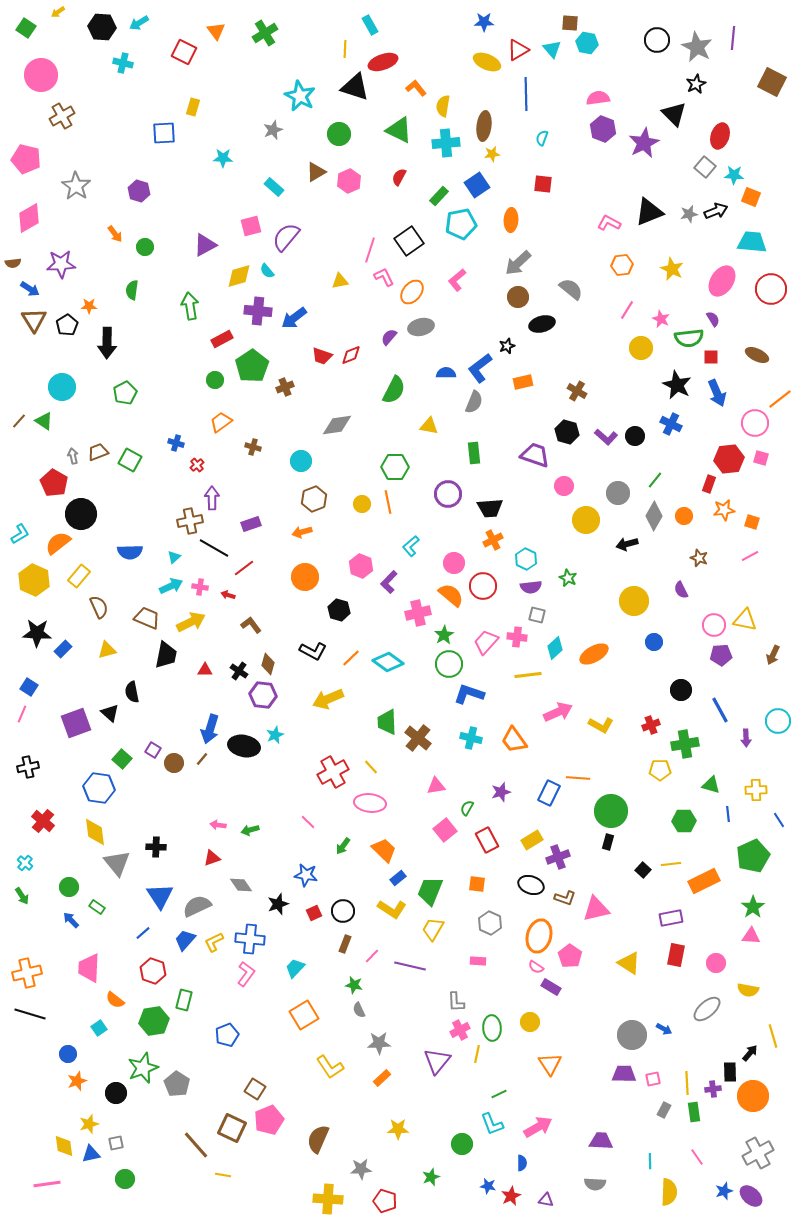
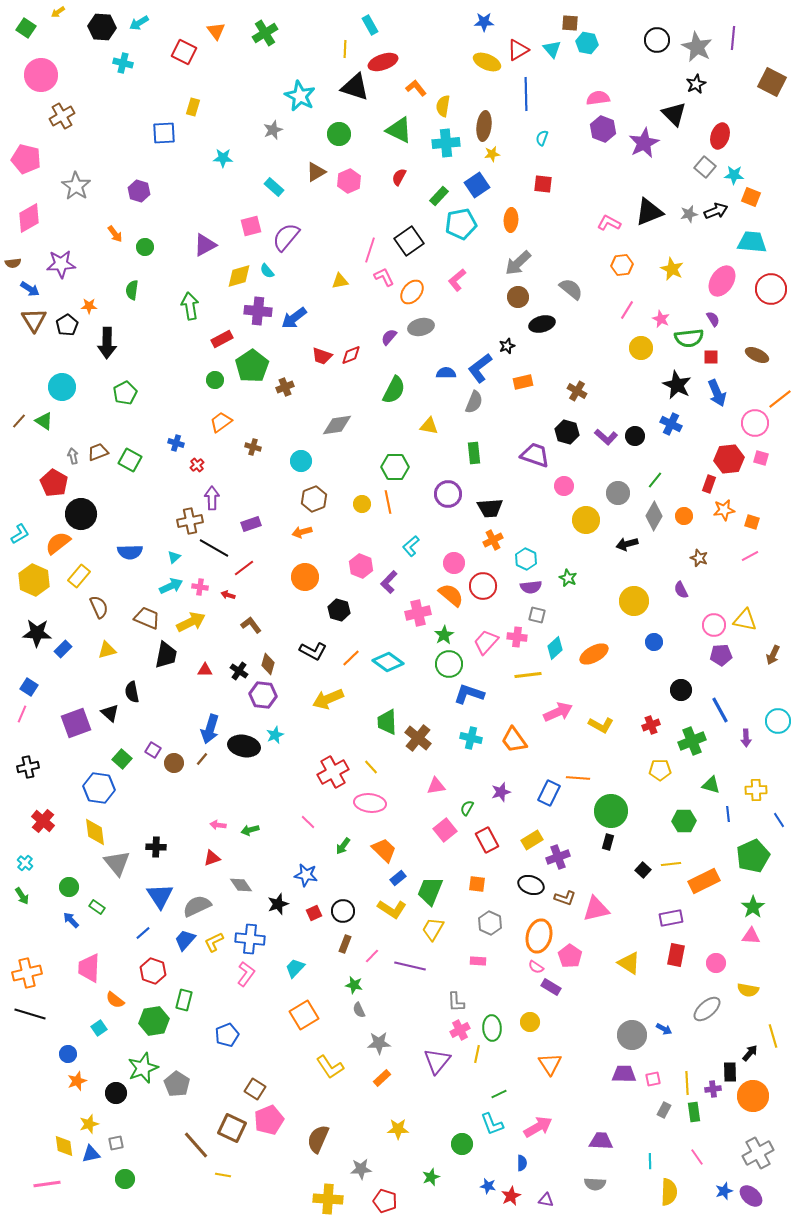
green cross at (685, 744): moved 7 px right, 3 px up; rotated 12 degrees counterclockwise
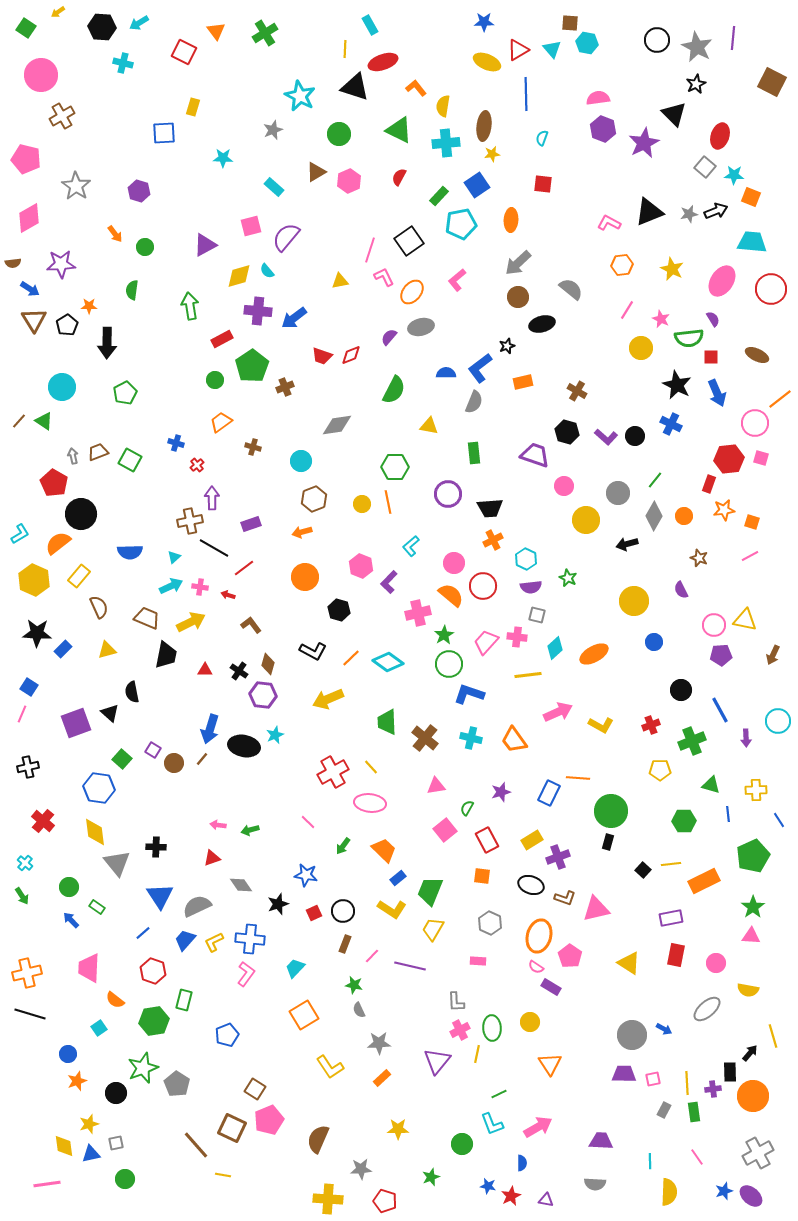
brown cross at (418, 738): moved 7 px right
orange square at (477, 884): moved 5 px right, 8 px up
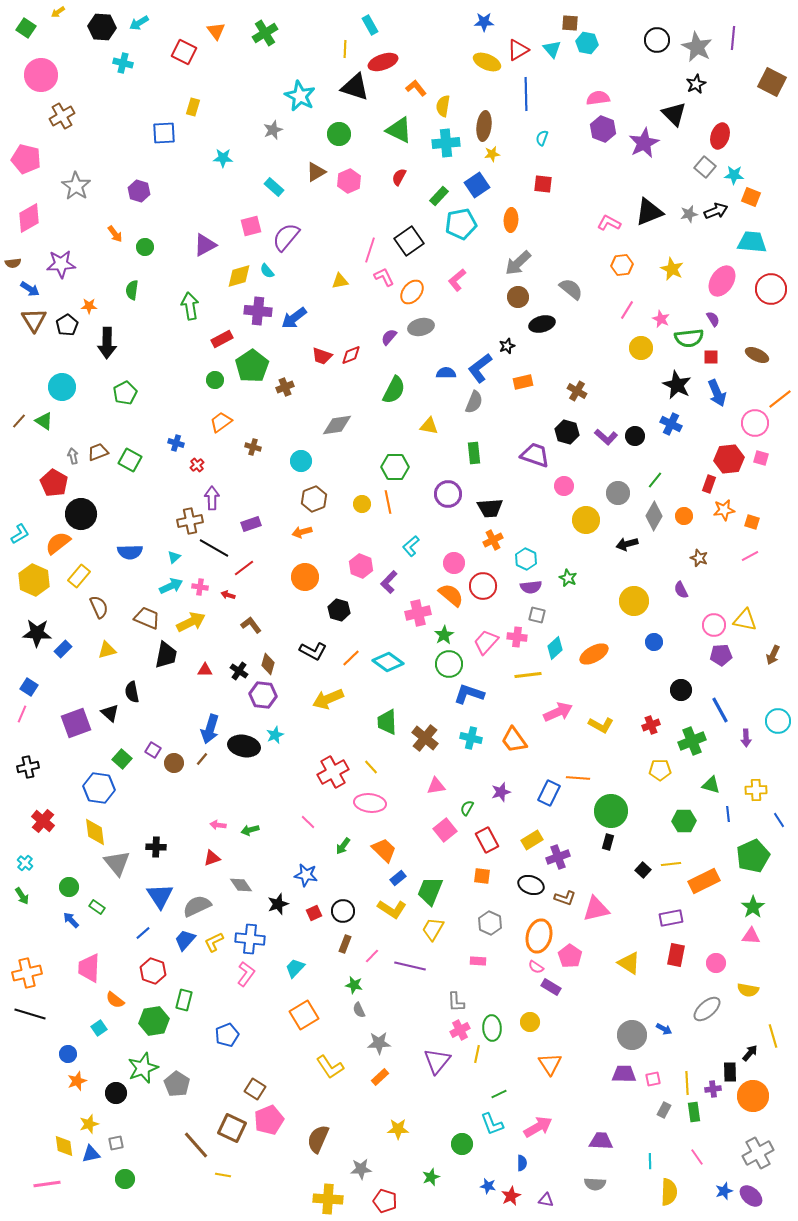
orange rectangle at (382, 1078): moved 2 px left, 1 px up
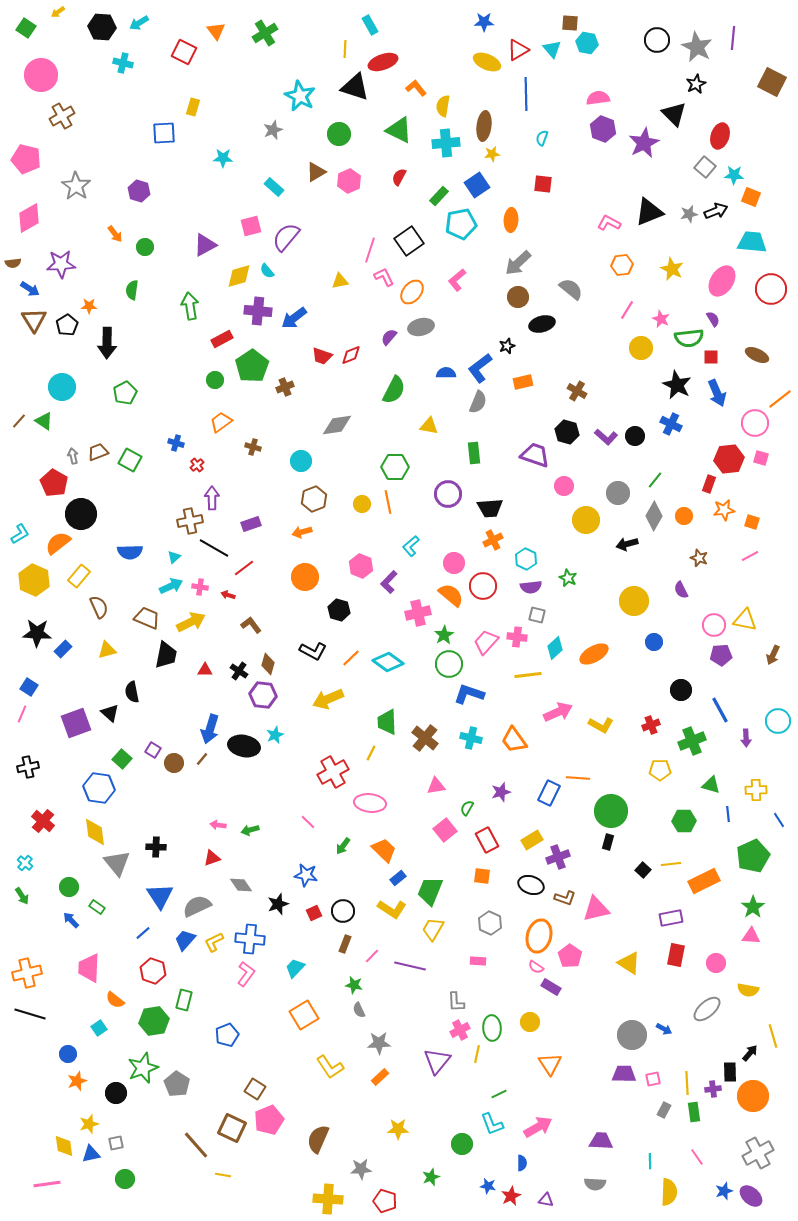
gray semicircle at (474, 402): moved 4 px right
yellow line at (371, 767): moved 14 px up; rotated 70 degrees clockwise
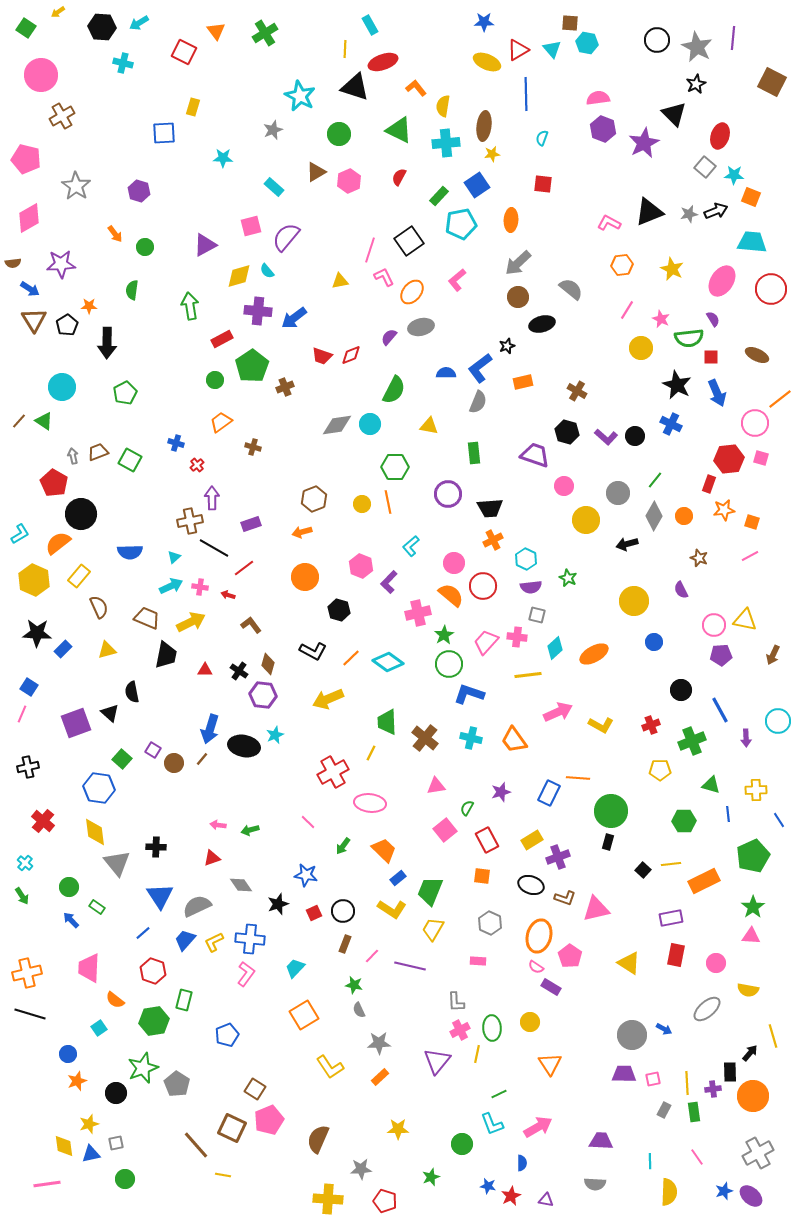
cyan circle at (301, 461): moved 69 px right, 37 px up
